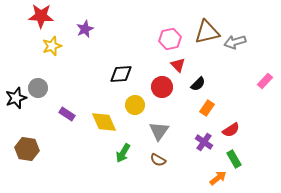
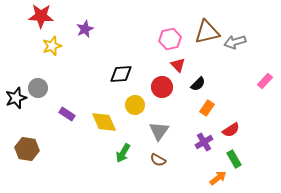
purple cross: rotated 24 degrees clockwise
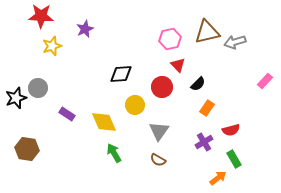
red semicircle: rotated 18 degrees clockwise
green arrow: moved 9 px left; rotated 120 degrees clockwise
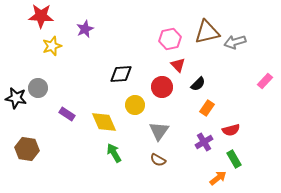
black star: rotated 30 degrees clockwise
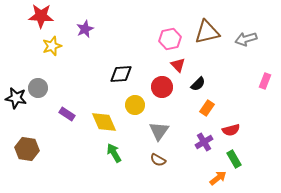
gray arrow: moved 11 px right, 3 px up
pink rectangle: rotated 21 degrees counterclockwise
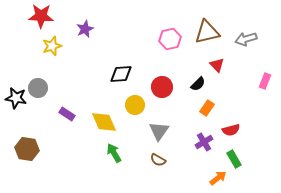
red triangle: moved 39 px right
